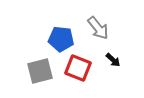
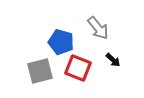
blue pentagon: moved 3 px down; rotated 10 degrees clockwise
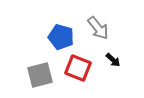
blue pentagon: moved 5 px up
gray square: moved 4 px down
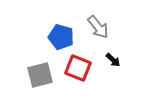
gray arrow: moved 1 px up
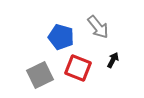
black arrow: rotated 105 degrees counterclockwise
gray square: rotated 12 degrees counterclockwise
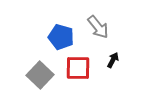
red square: rotated 20 degrees counterclockwise
gray square: rotated 20 degrees counterclockwise
